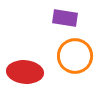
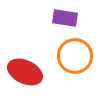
red ellipse: rotated 20 degrees clockwise
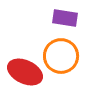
orange circle: moved 14 px left
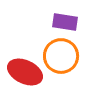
purple rectangle: moved 4 px down
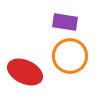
orange circle: moved 9 px right
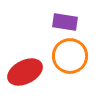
red ellipse: rotated 52 degrees counterclockwise
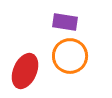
red ellipse: moved 1 px up; rotated 40 degrees counterclockwise
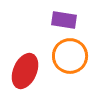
purple rectangle: moved 1 px left, 2 px up
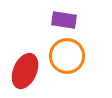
orange circle: moved 3 px left
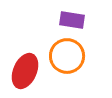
purple rectangle: moved 8 px right
